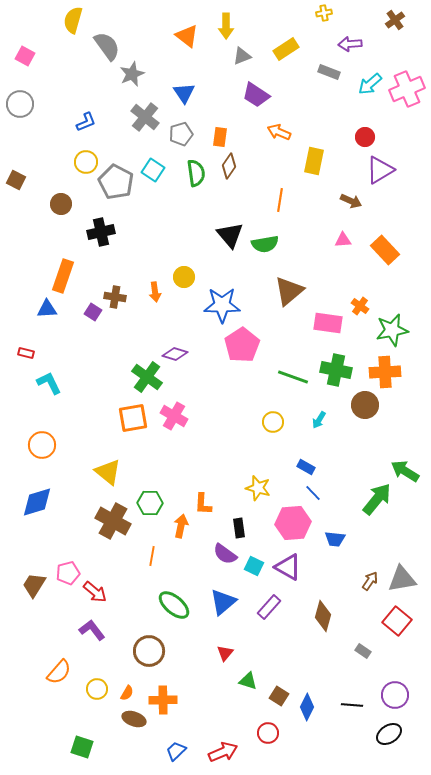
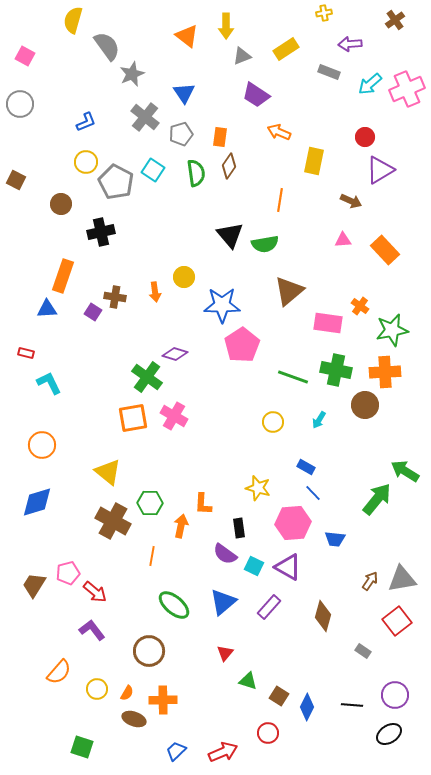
red square at (397, 621): rotated 12 degrees clockwise
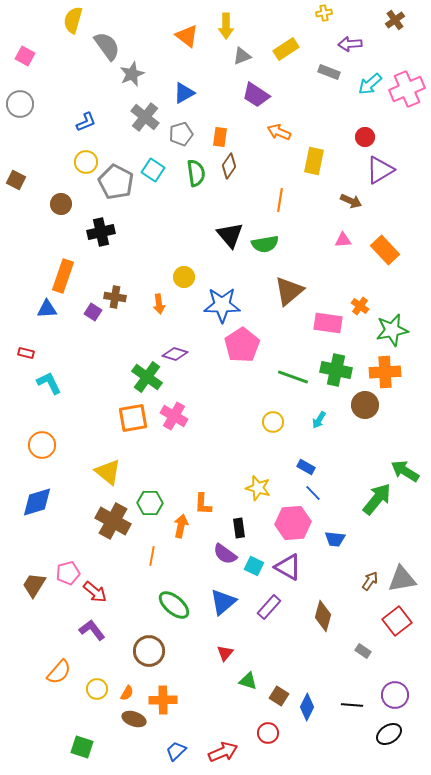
blue triangle at (184, 93): rotated 35 degrees clockwise
orange arrow at (155, 292): moved 4 px right, 12 px down
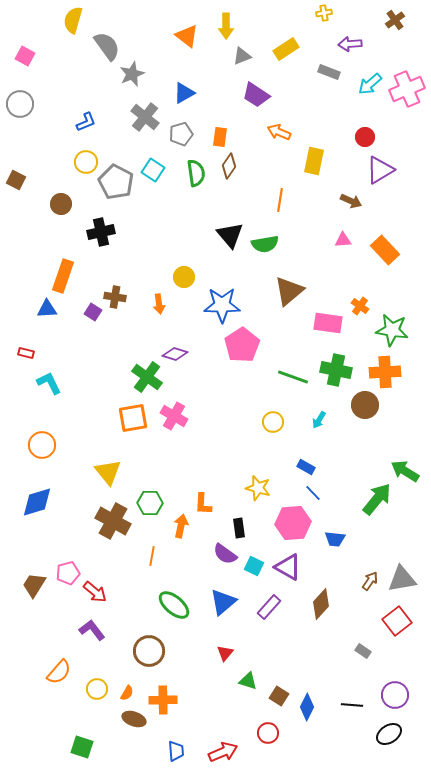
green star at (392, 330): rotated 20 degrees clockwise
yellow triangle at (108, 472): rotated 12 degrees clockwise
brown diamond at (323, 616): moved 2 px left, 12 px up; rotated 28 degrees clockwise
blue trapezoid at (176, 751): rotated 130 degrees clockwise
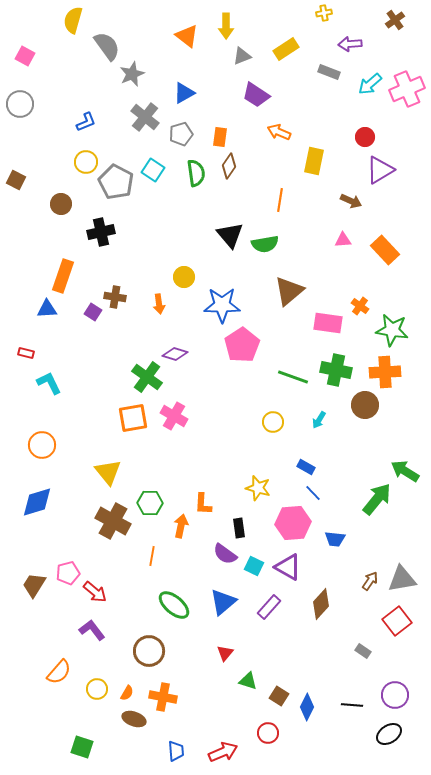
orange cross at (163, 700): moved 3 px up; rotated 12 degrees clockwise
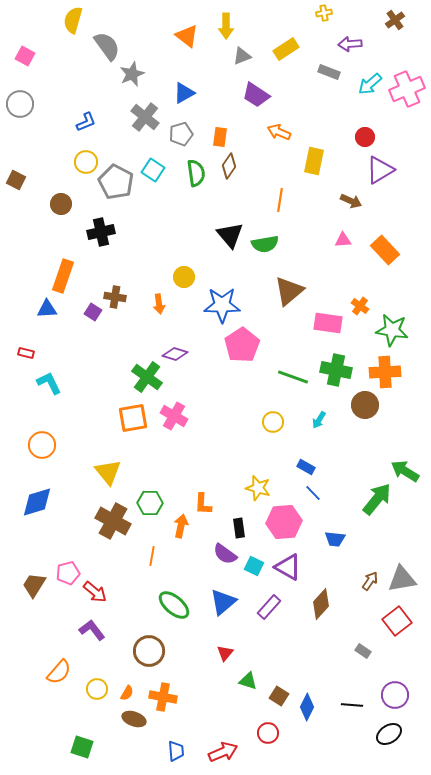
pink hexagon at (293, 523): moved 9 px left, 1 px up
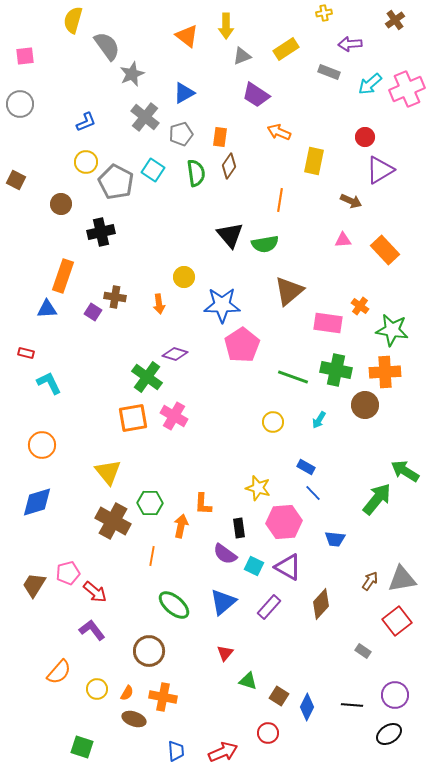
pink square at (25, 56): rotated 36 degrees counterclockwise
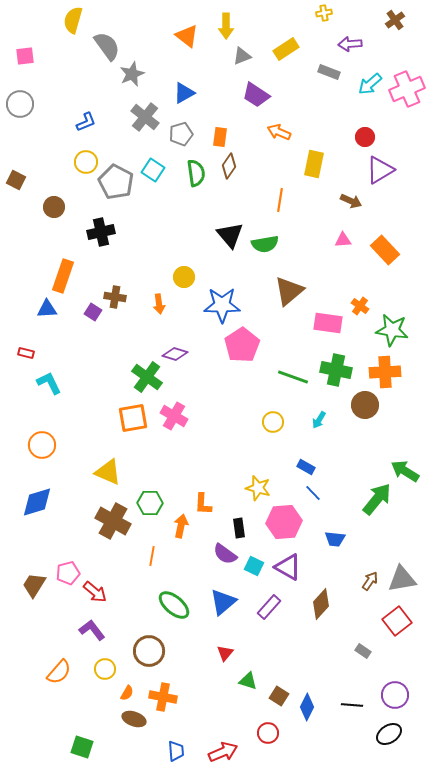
yellow rectangle at (314, 161): moved 3 px down
brown circle at (61, 204): moved 7 px left, 3 px down
yellow triangle at (108, 472): rotated 28 degrees counterclockwise
yellow circle at (97, 689): moved 8 px right, 20 px up
